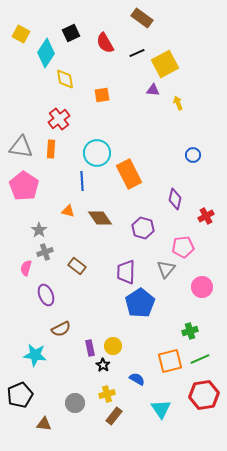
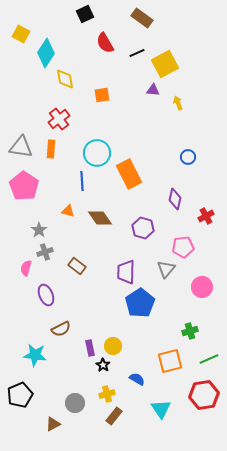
black square at (71, 33): moved 14 px right, 19 px up
blue circle at (193, 155): moved 5 px left, 2 px down
green line at (200, 359): moved 9 px right
brown triangle at (44, 424): moved 9 px right; rotated 35 degrees counterclockwise
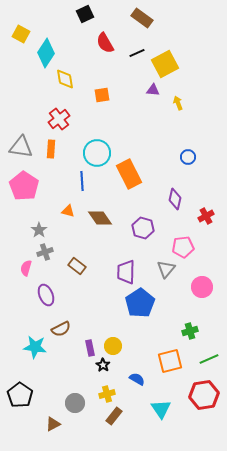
cyan star at (35, 355): moved 8 px up
black pentagon at (20, 395): rotated 15 degrees counterclockwise
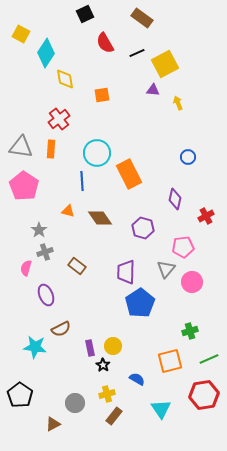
pink circle at (202, 287): moved 10 px left, 5 px up
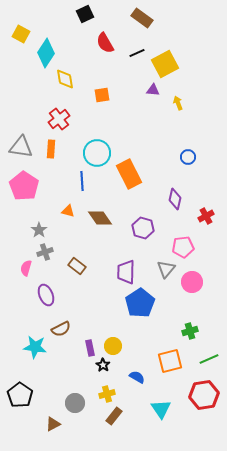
blue semicircle at (137, 379): moved 2 px up
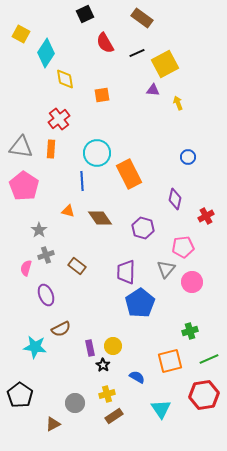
gray cross at (45, 252): moved 1 px right, 3 px down
brown rectangle at (114, 416): rotated 18 degrees clockwise
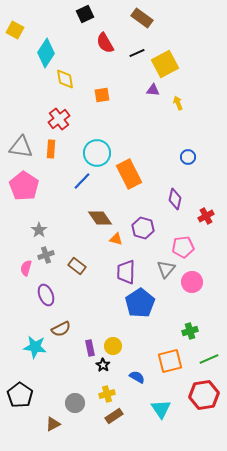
yellow square at (21, 34): moved 6 px left, 4 px up
blue line at (82, 181): rotated 48 degrees clockwise
orange triangle at (68, 211): moved 48 px right, 28 px down
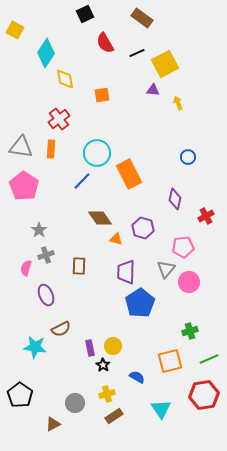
brown rectangle at (77, 266): moved 2 px right; rotated 54 degrees clockwise
pink circle at (192, 282): moved 3 px left
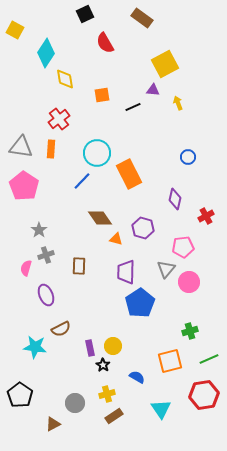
black line at (137, 53): moved 4 px left, 54 px down
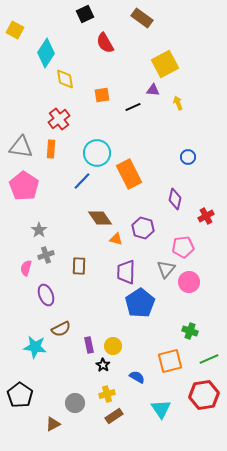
green cross at (190, 331): rotated 35 degrees clockwise
purple rectangle at (90, 348): moved 1 px left, 3 px up
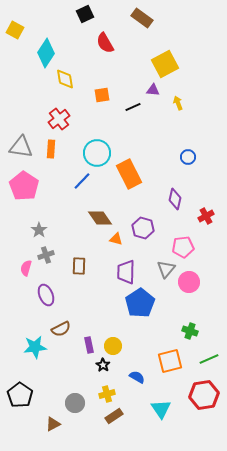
cyan star at (35, 347): rotated 15 degrees counterclockwise
